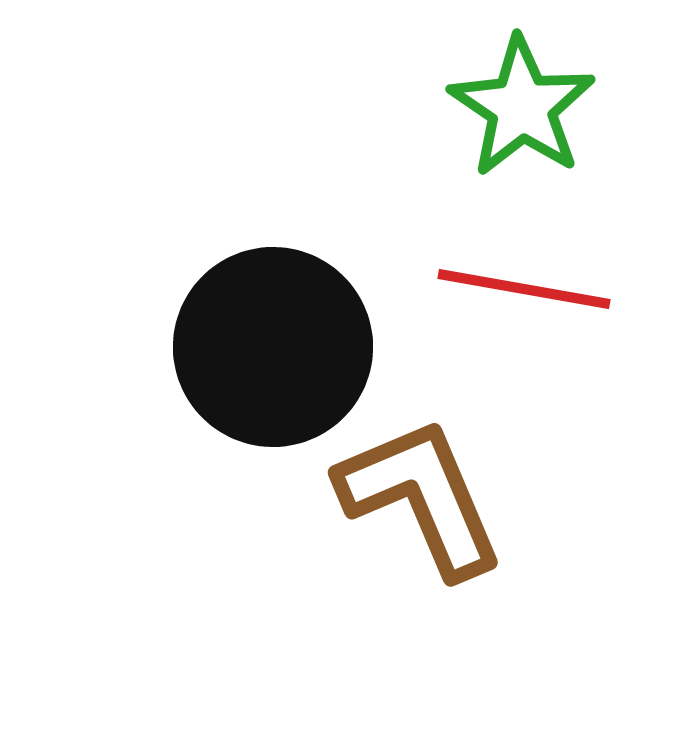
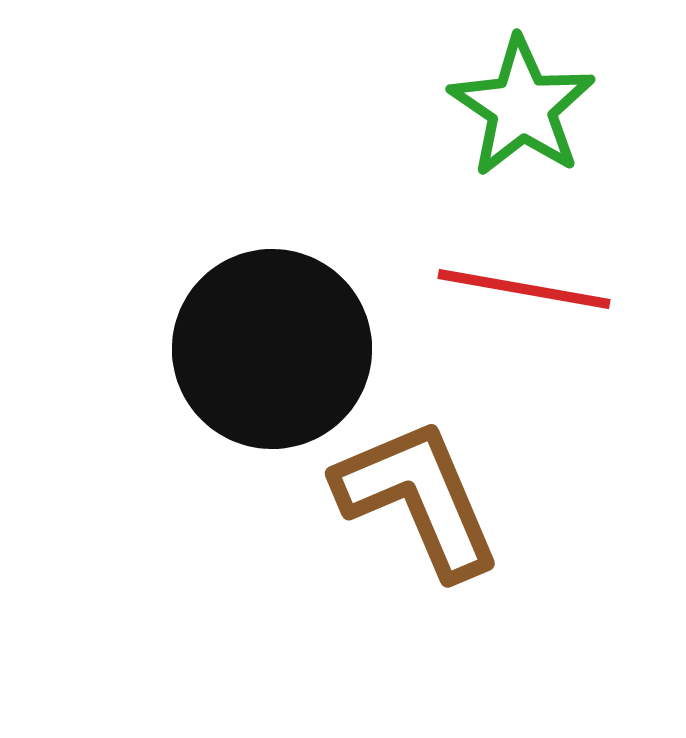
black circle: moved 1 px left, 2 px down
brown L-shape: moved 3 px left, 1 px down
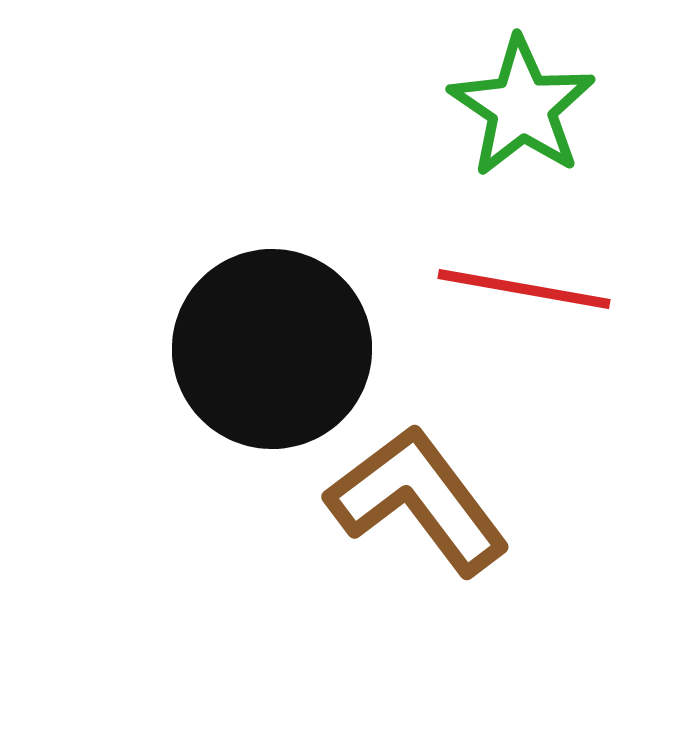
brown L-shape: moved 2 px down; rotated 14 degrees counterclockwise
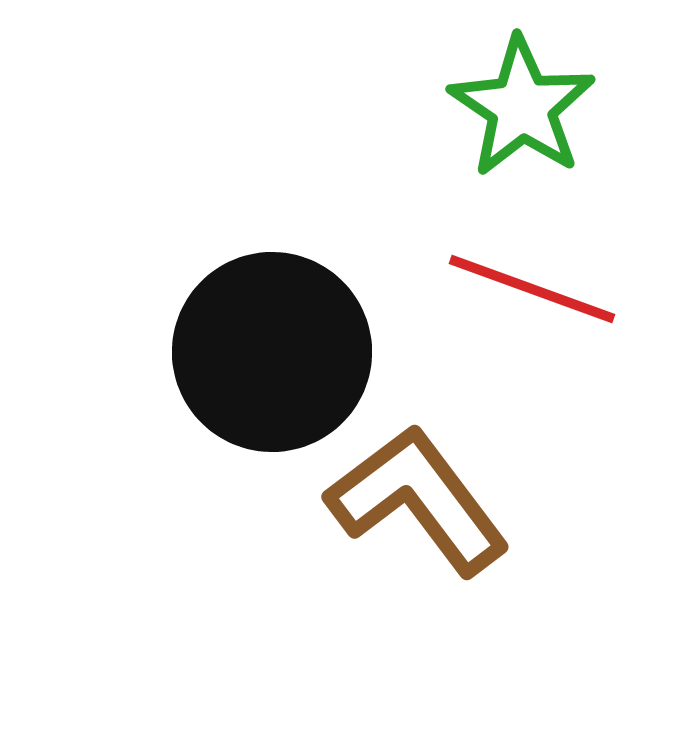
red line: moved 8 px right; rotated 10 degrees clockwise
black circle: moved 3 px down
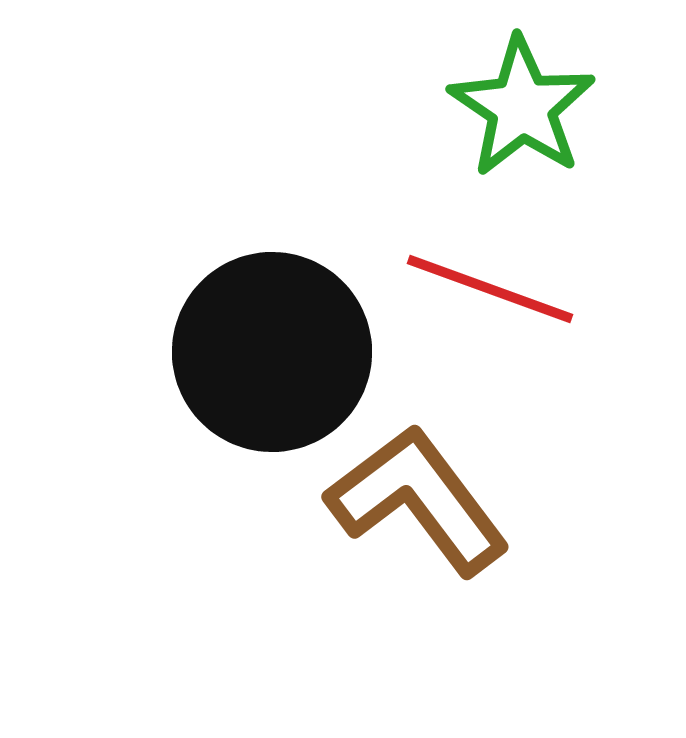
red line: moved 42 px left
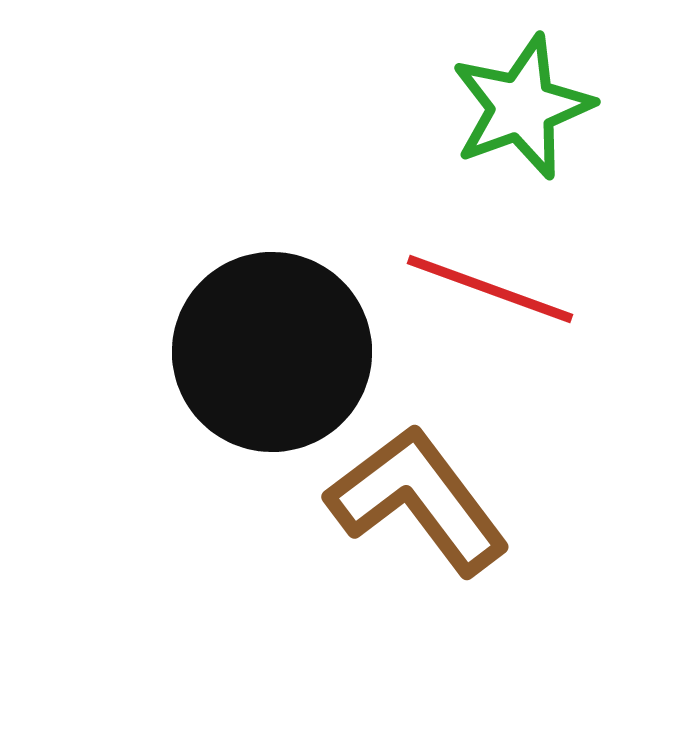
green star: rotated 18 degrees clockwise
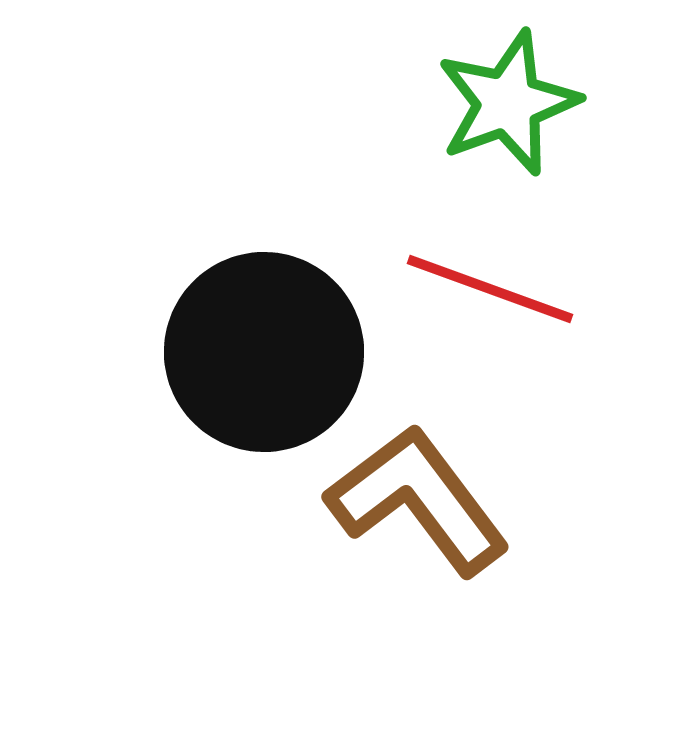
green star: moved 14 px left, 4 px up
black circle: moved 8 px left
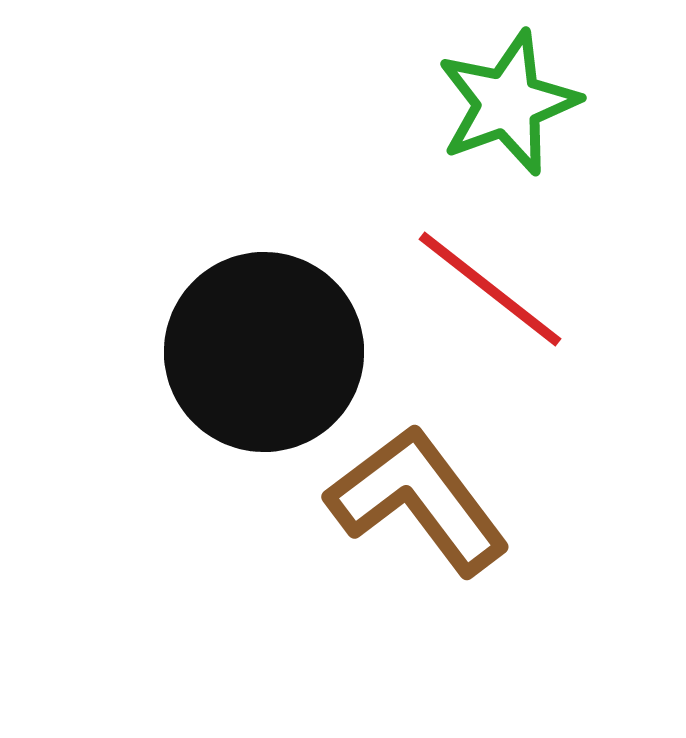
red line: rotated 18 degrees clockwise
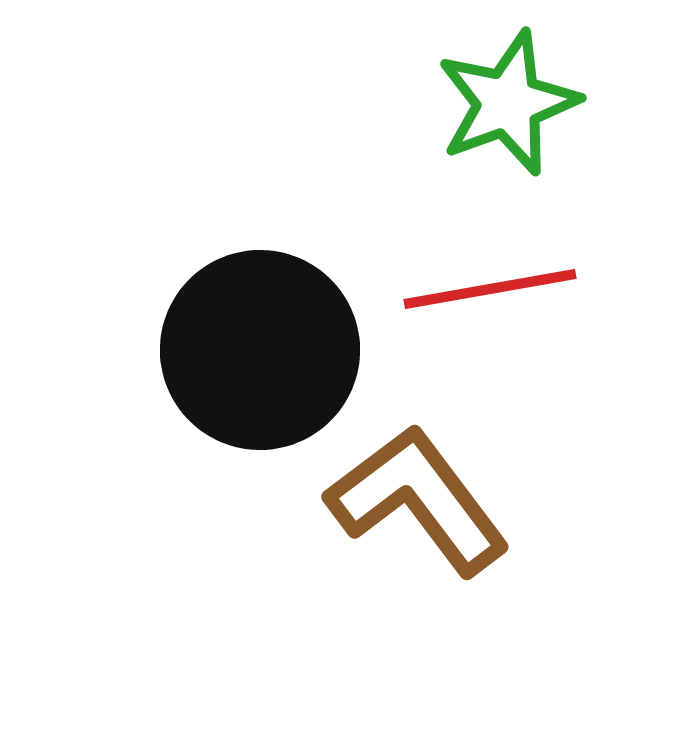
red line: rotated 48 degrees counterclockwise
black circle: moved 4 px left, 2 px up
